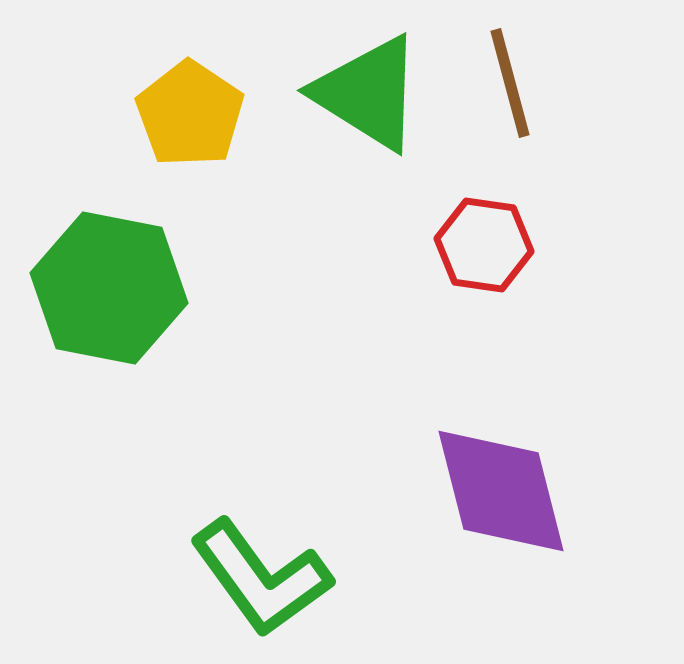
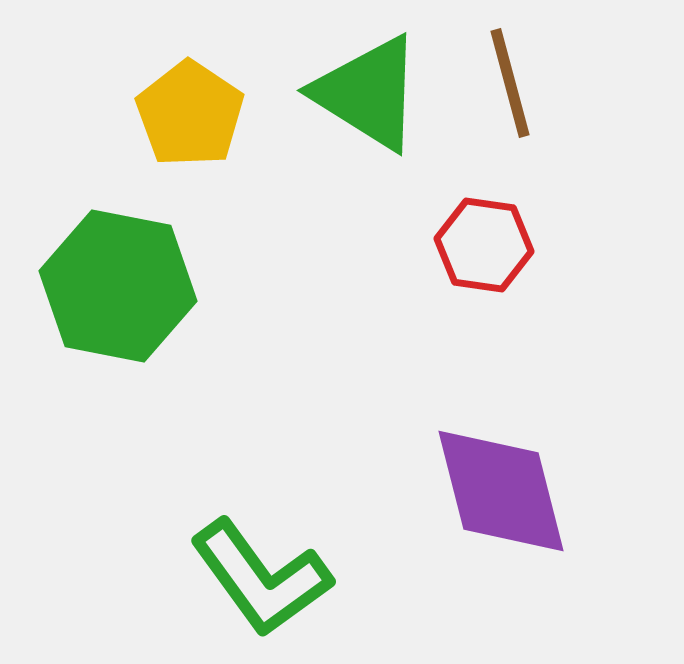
green hexagon: moved 9 px right, 2 px up
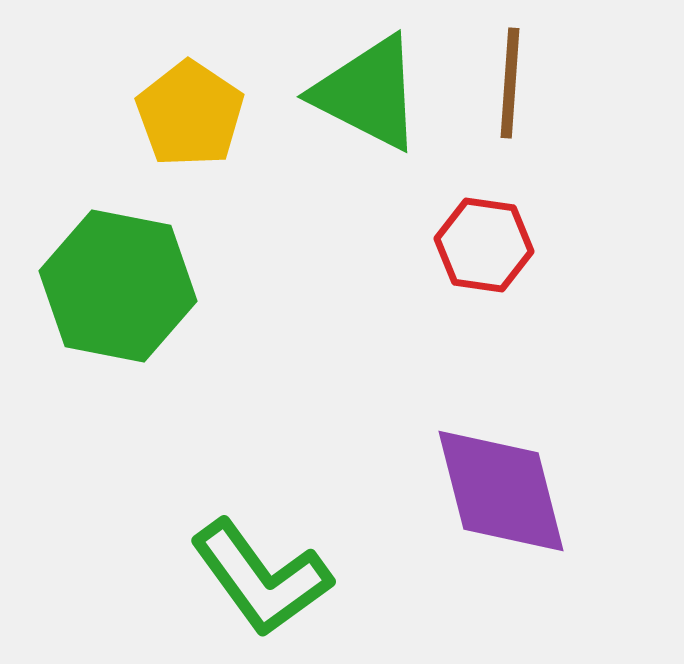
brown line: rotated 19 degrees clockwise
green triangle: rotated 5 degrees counterclockwise
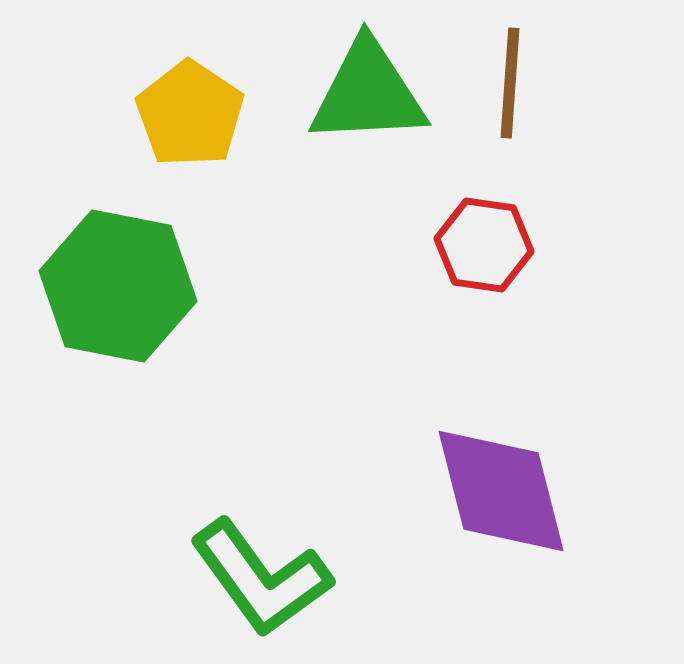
green triangle: rotated 30 degrees counterclockwise
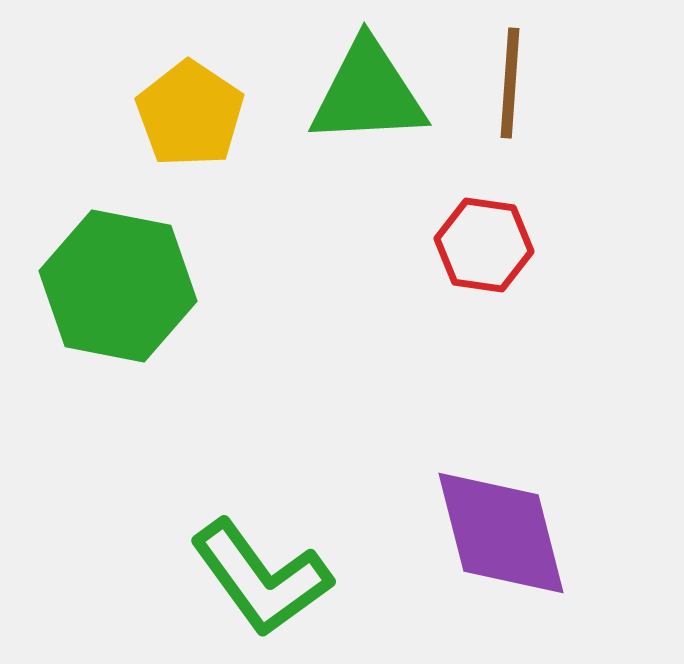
purple diamond: moved 42 px down
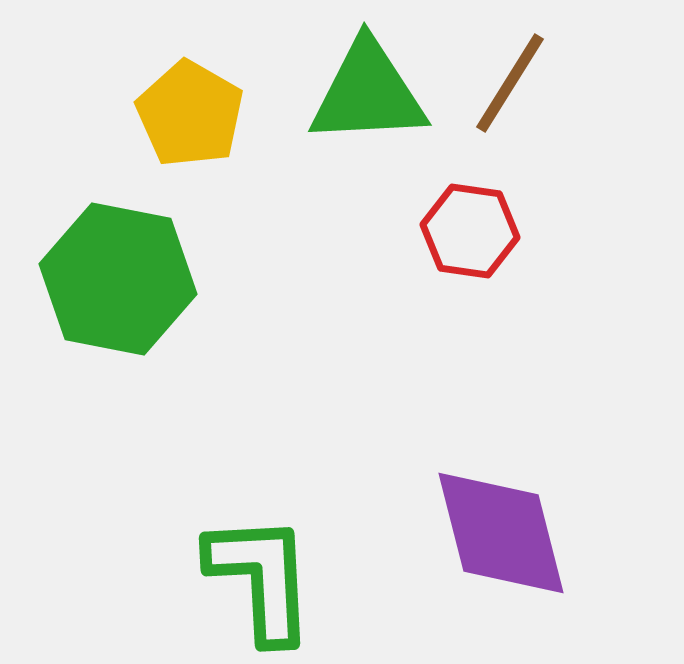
brown line: rotated 28 degrees clockwise
yellow pentagon: rotated 4 degrees counterclockwise
red hexagon: moved 14 px left, 14 px up
green hexagon: moved 7 px up
green L-shape: rotated 147 degrees counterclockwise
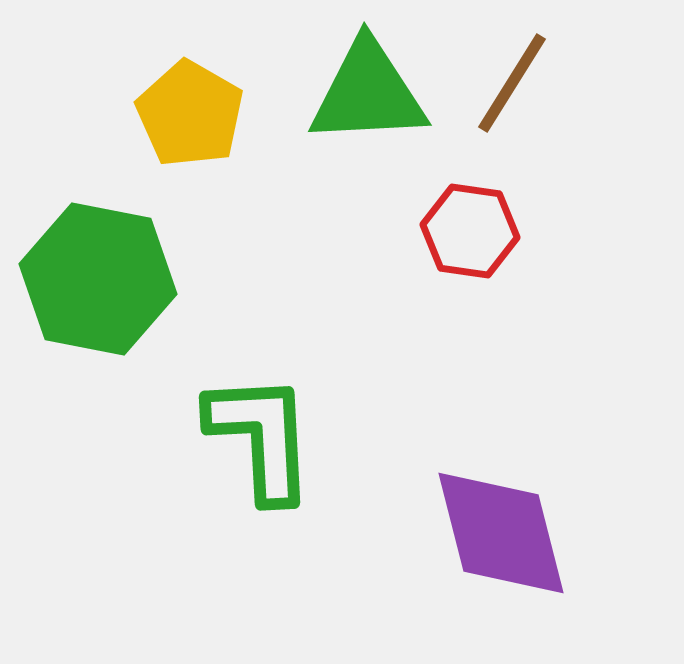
brown line: moved 2 px right
green hexagon: moved 20 px left
green L-shape: moved 141 px up
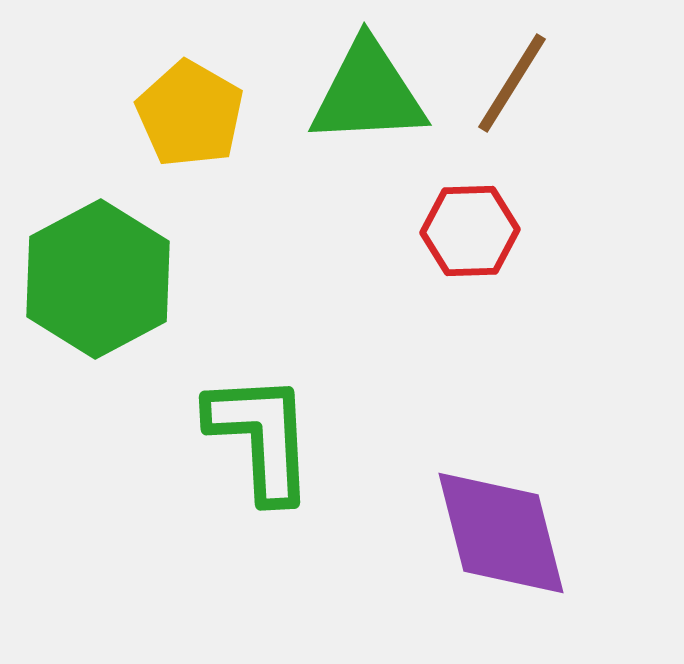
red hexagon: rotated 10 degrees counterclockwise
green hexagon: rotated 21 degrees clockwise
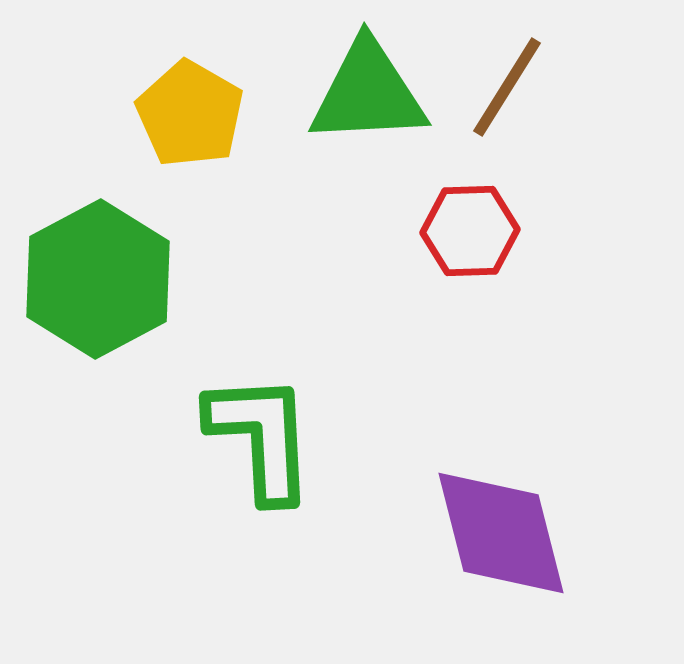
brown line: moved 5 px left, 4 px down
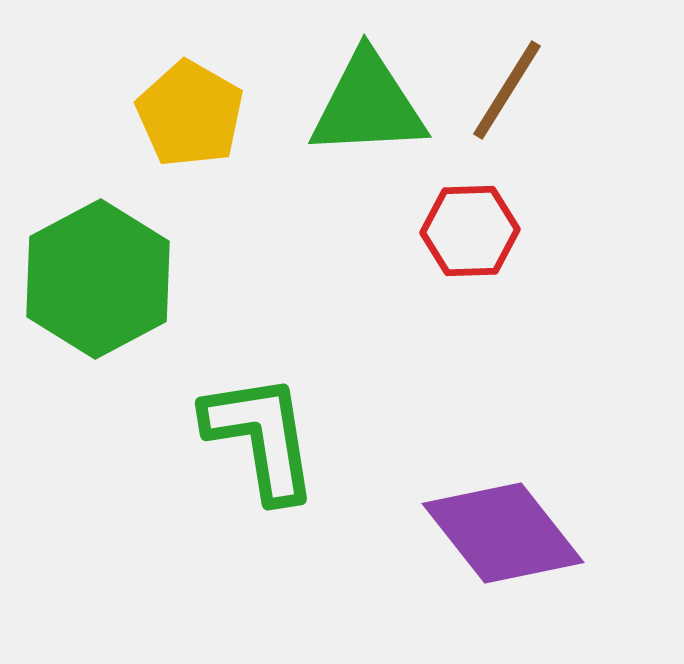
brown line: moved 3 px down
green triangle: moved 12 px down
green L-shape: rotated 6 degrees counterclockwise
purple diamond: moved 2 px right; rotated 24 degrees counterclockwise
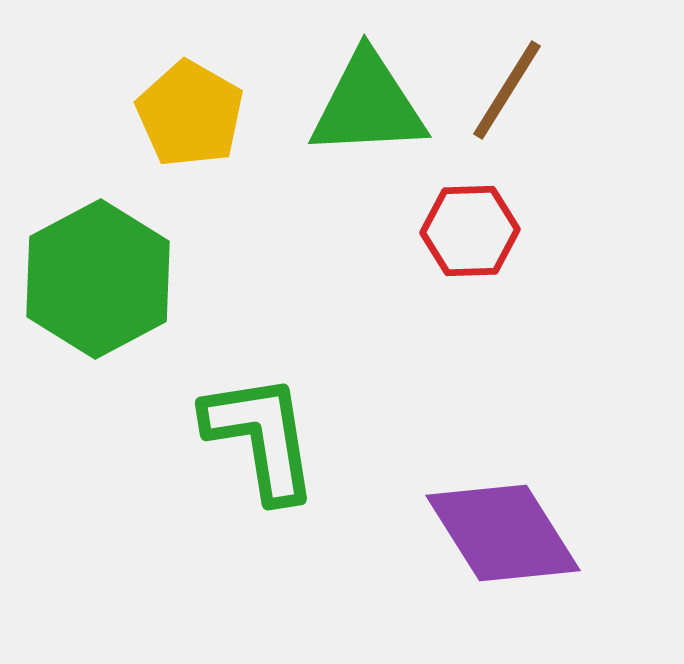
purple diamond: rotated 6 degrees clockwise
